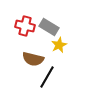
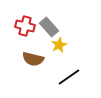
gray rectangle: rotated 18 degrees clockwise
black line: moved 22 px right; rotated 25 degrees clockwise
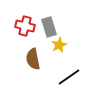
gray rectangle: rotated 24 degrees clockwise
brown semicircle: rotated 65 degrees clockwise
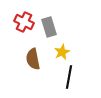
red cross: moved 1 px left, 4 px up; rotated 12 degrees clockwise
yellow star: moved 3 px right, 7 px down
black line: rotated 45 degrees counterclockwise
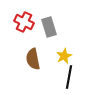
yellow star: moved 2 px right, 4 px down
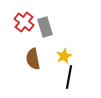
red cross: rotated 12 degrees clockwise
gray rectangle: moved 4 px left
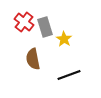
yellow star: moved 17 px up; rotated 14 degrees counterclockwise
black line: moved 2 px up; rotated 60 degrees clockwise
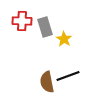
red cross: moved 2 px left, 1 px up; rotated 36 degrees counterclockwise
brown semicircle: moved 14 px right, 23 px down
black line: moved 1 px left, 1 px down
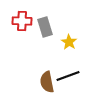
yellow star: moved 5 px right, 3 px down
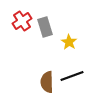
red cross: rotated 36 degrees counterclockwise
black line: moved 4 px right
brown semicircle: rotated 10 degrees clockwise
